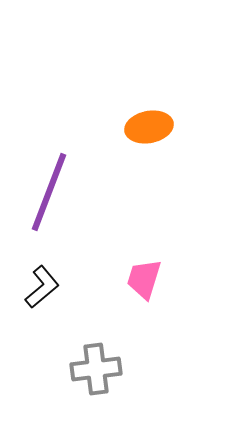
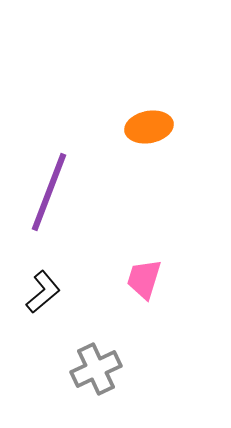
black L-shape: moved 1 px right, 5 px down
gray cross: rotated 18 degrees counterclockwise
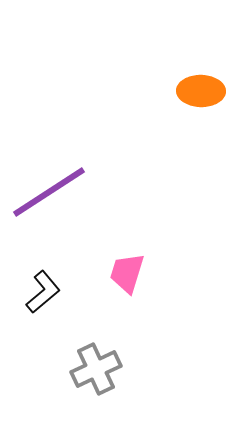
orange ellipse: moved 52 px right, 36 px up; rotated 12 degrees clockwise
purple line: rotated 36 degrees clockwise
pink trapezoid: moved 17 px left, 6 px up
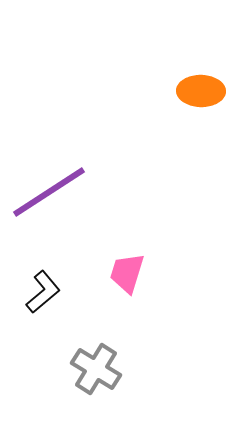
gray cross: rotated 33 degrees counterclockwise
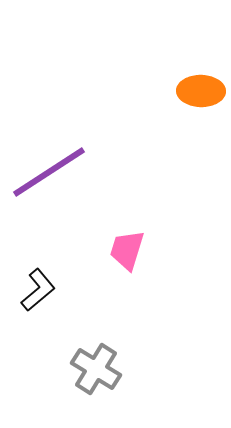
purple line: moved 20 px up
pink trapezoid: moved 23 px up
black L-shape: moved 5 px left, 2 px up
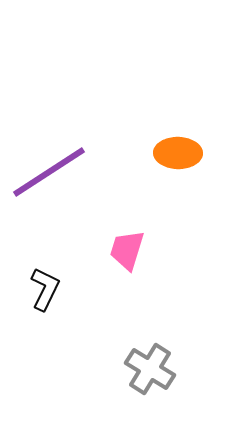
orange ellipse: moved 23 px left, 62 px down
black L-shape: moved 7 px right, 1 px up; rotated 24 degrees counterclockwise
gray cross: moved 54 px right
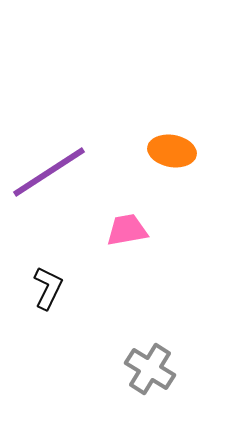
orange ellipse: moved 6 px left, 2 px up; rotated 9 degrees clockwise
pink trapezoid: moved 20 px up; rotated 63 degrees clockwise
black L-shape: moved 3 px right, 1 px up
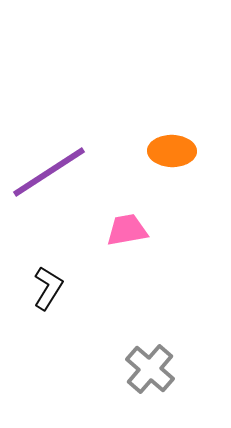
orange ellipse: rotated 9 degrees counterclockwise
black L-shape: rotated 6 degrees clockwise
gray cross: rotated 9 degrees clockwise
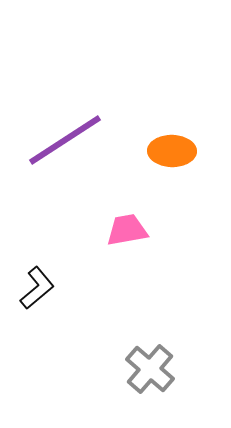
purple line: moved 16 px right, 32 px up
black L-shape: moved 11 px left; rotated 18 degrees clockwise
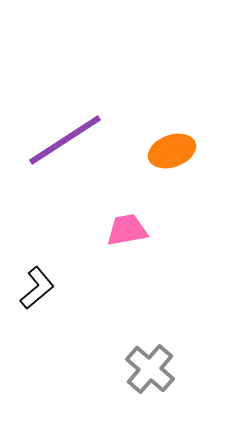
orange ellipse: rotated 21 degrees counterclockwise
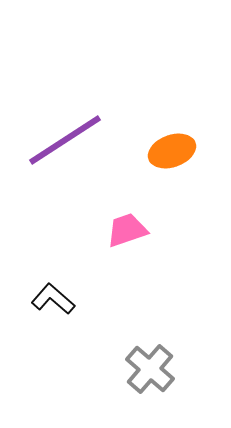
pink trapezoid: rotated 9 degrees counterclockwise
black L-shape: moved 16 px right, 11 px down; rotated 99 degrees counterclockwise
